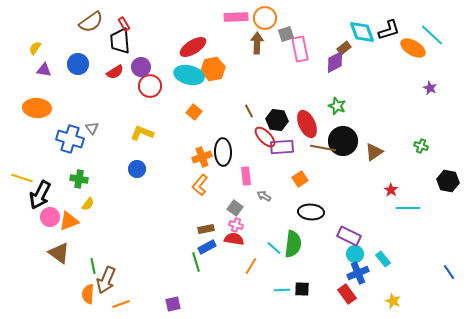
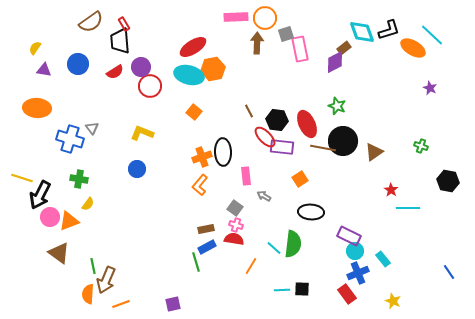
purple rectangle at (282, 147): rotated 10 degrees clockwise
cyan circle at (355, 254): moved 3 px up
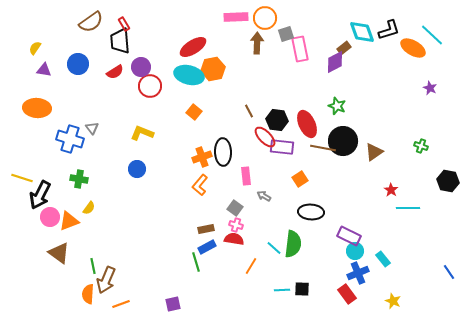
yellow semicircle at (88, 204): moved 1 px right, 4 px down
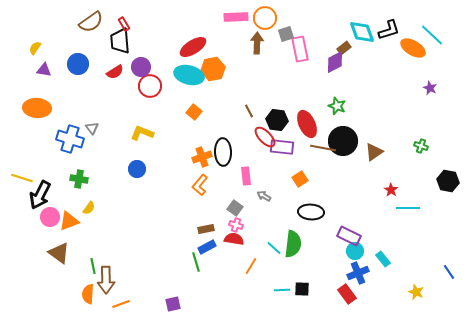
brown arrow at (106, 280): rotated 24 degrees counterclockwise
yellow star at (393, 301): moved 23 px right, 9 px up
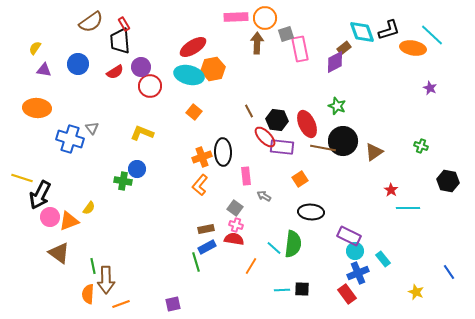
orange ellipse at (413, 48): rotated 20 degrees counterclockwise
green cross at (79, 179): moved 44 px right, 2 px down
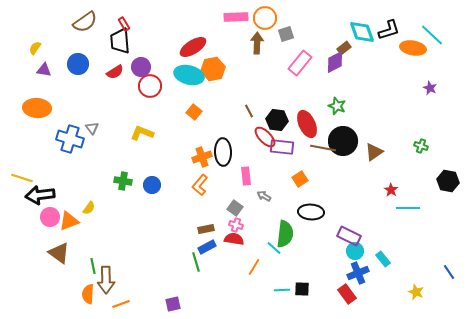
brown semicircle at (91, 22): moved 6 px left
pink rectangle at (300, 49): moved 14 px down; rotated 50 degrees clockwise
blue circle at (137, 169): moved 15 px right, 16 px down
black arrow at (40, 195): rotated 56 degrees clockwise
green semicircle at (293, 244): moved 8 px left, 10 px up
orange line at (251, 266): moved 3 px right, 1 px down
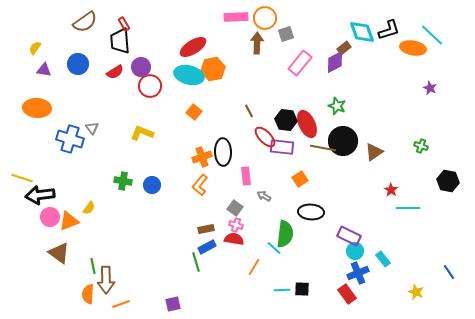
black hexagon at (277, 120): moved 9 px right
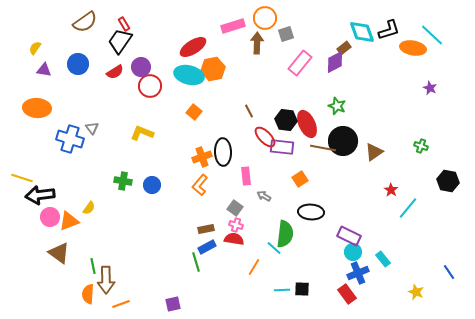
pink rectangle at (236, 17): moved 3 px left, 9 px down; rotated 15 degrees counterclockwise
black trapezoid at (120, 41): rotated 40 degrees clockwise
cyan line at (408, 208): rotated 50 degrees counterclockwise
cyan circle at (355, 251): moved 2 px left, 1 px down
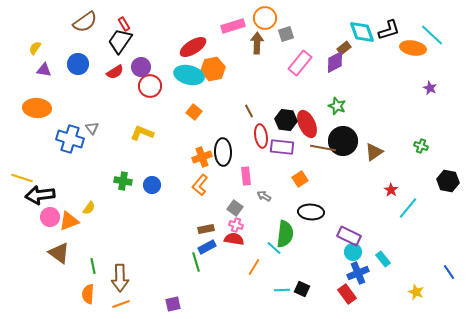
red ellipse at (265, 137): moved 4 px left, 1 px up; rotated 35 degrees clockwise
brown arrow at (106, 280): moved 14 px right, 2 px up
black square at (302, 289): rotated 21 degrees clockwise
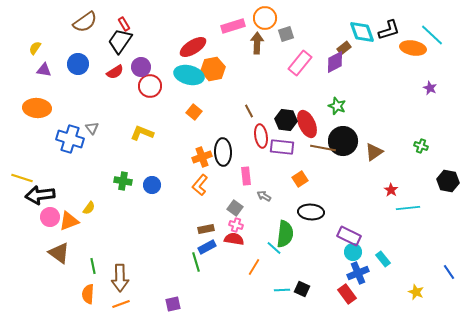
cyan line at (408, 208): rotated 45 degrees clockwise
